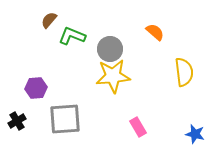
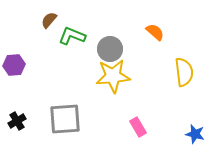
purple hexagon: moved 22 px left, 23 px up
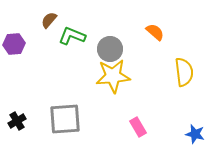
purple hexagon: moved 21 px up
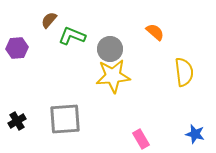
purple hexagon: moved 3 px right, 4 px down
pink rectangle: moved 3 px right, 12 px down
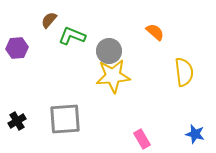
gray circle: moved 1 px left, 2 px down
pink rectangle: moved 1 px right
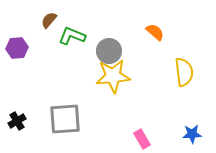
blue star: moved 3 px left; rotated 18 degrees counterclockwise
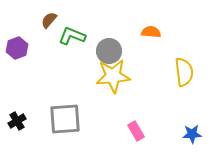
orange semicircle: moved 4 px left; rotated 36 degrees counterclockwise
purple hexagon: rotated 15 degrees counterclockwise
pink rectangle: moved 6 px left, 8 px up
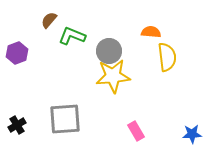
purple hexagon: moved 5 px down
yellow semicircle: moved 17 px left, 15 px up
black cross: moved 4 px down
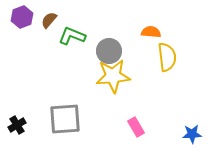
purple hexagon: moved 5 px right, 36 px up
pink rectangle: moved 4 px up
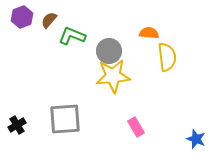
orange semicircle: moved 2 px left, 1 px down
blue star: moved 4 px right, 5 px down; rotated 24 degrees clockwise
